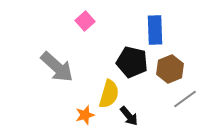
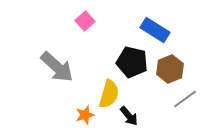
blue rectangle: rotated 56 degrees counterclockwise
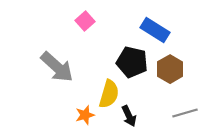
brown hexagon: rotated 8 degrees counterclockwise
gray line: moved 14 px down; rotated 20 degrees clockwise
black arrow: rotated 15 degrees clockwise
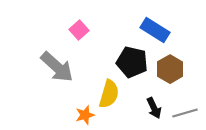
pink square: moved 6 px left, 9 px down
black arrow: moved 25 px right, 8 px up
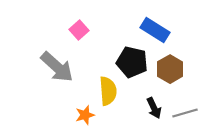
yellow semicircle: moved 1 px left, 3 px up; rotated 20 degrees counterclockwise
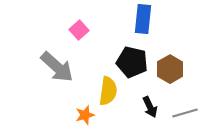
blue rectangle: moved 12 px left, 11 px up; rotated 64 degrees clockwise
yellow semicircle: rotated 12 degrees clockwise
black arrow: moved 4 px left, 1 px up
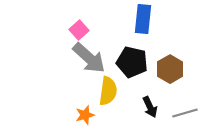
gray arrow: moved 32 px right, 9 px up
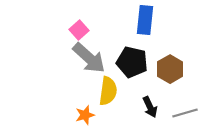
blue rectangle: moved 2 px right, 1 px down
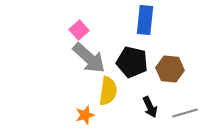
brown hexagon: rotated 24 degrees counterclockwise
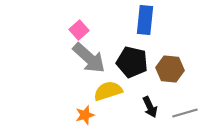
yellow semicircle: rotated 116 degrees counterclockwise
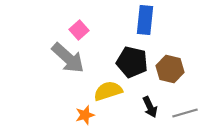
gray arrow: moved 21 px left
brown hexagon: rotated 8 degrees clockwise
